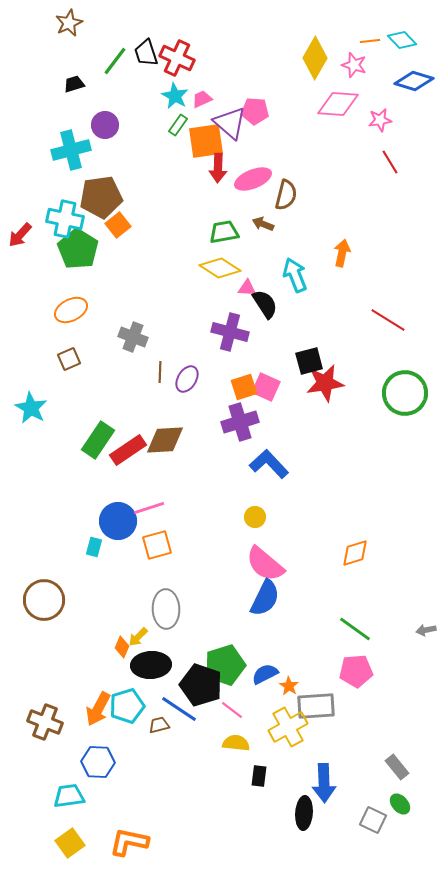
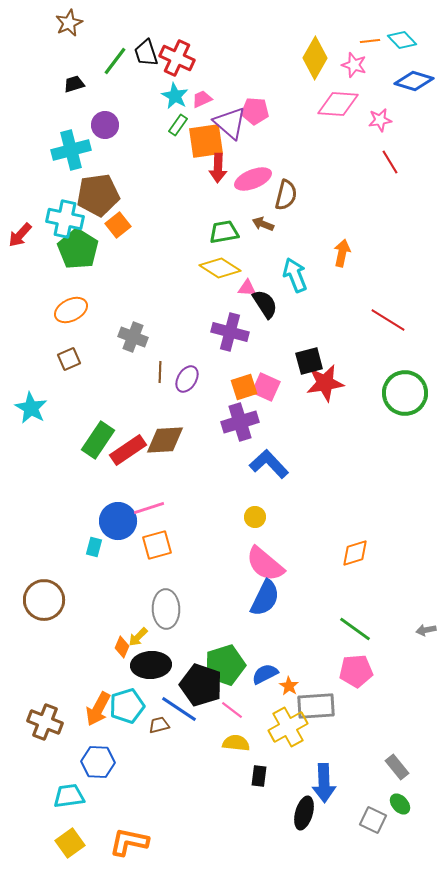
brown pentagon at (101, 197): moved 3 px left, 2 px up
black ellipse at (304, 813): rotated 12 degrees clockwise
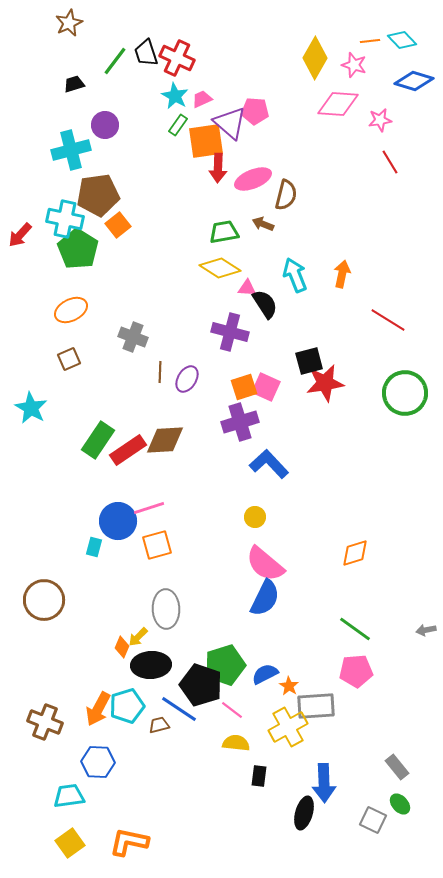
orange arrow at (342, 253): moved 21 px down
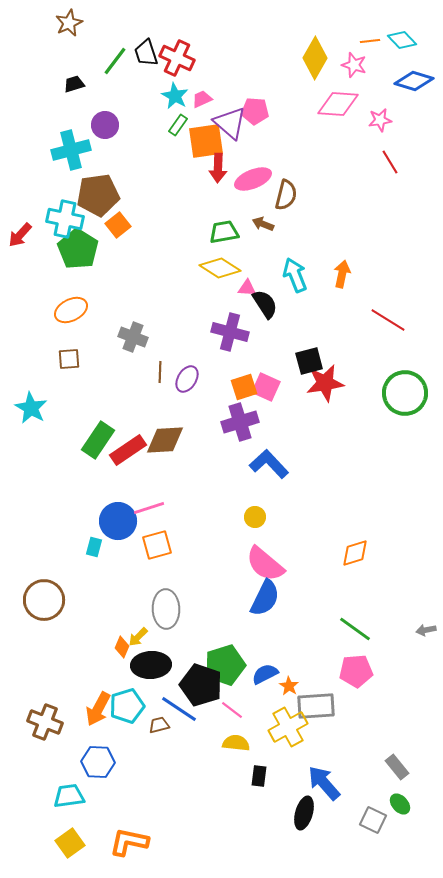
brown square at (69, 359): rotated 20 degrees clockwise
blue arrow at (324, 783): rotated 141 degrees clockwise
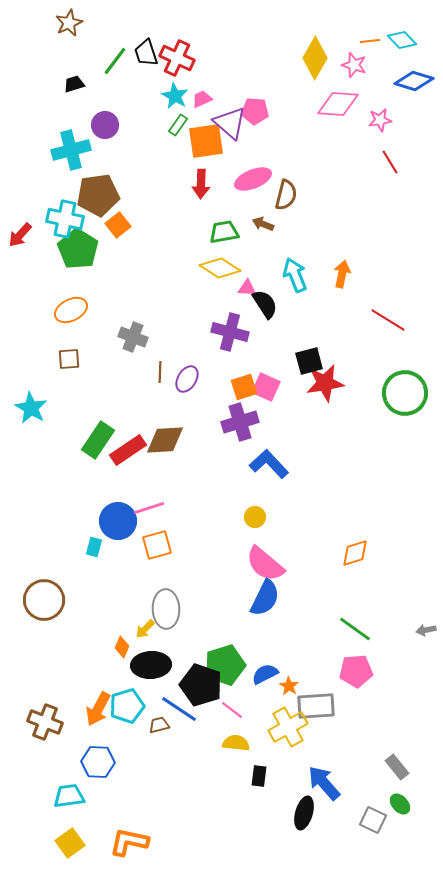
red arrow at (218, 168): moved 17 px left, 16 px down
yellow arrow at (138, 637): moved 7 px right, 8 px up
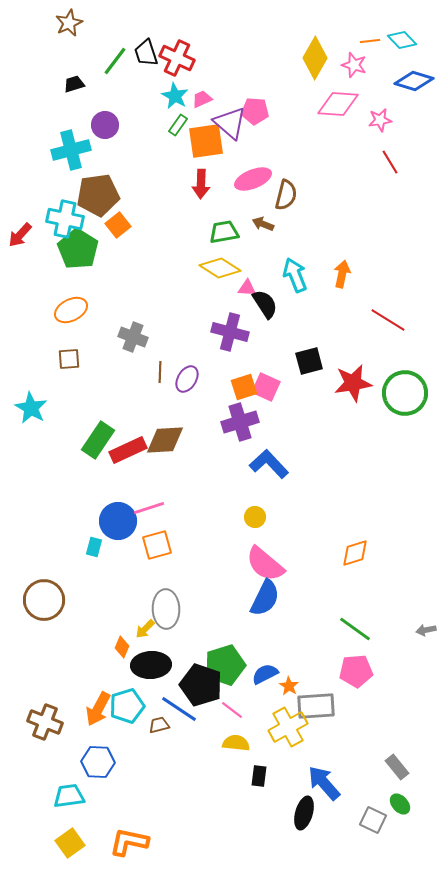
red star at (325, 383): moved 28 px right
red rectangle at (128, 450): rotated 9 degrees clockwise
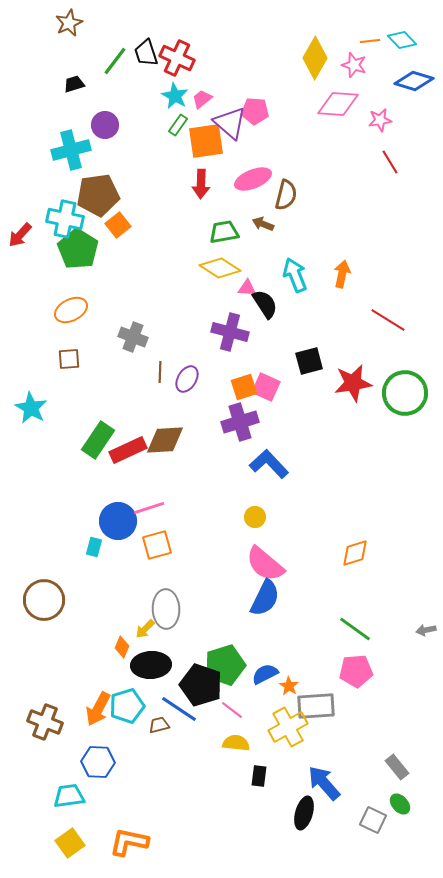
pink trapezoid at (202, 99): rotated 15 degrees counterclockwise
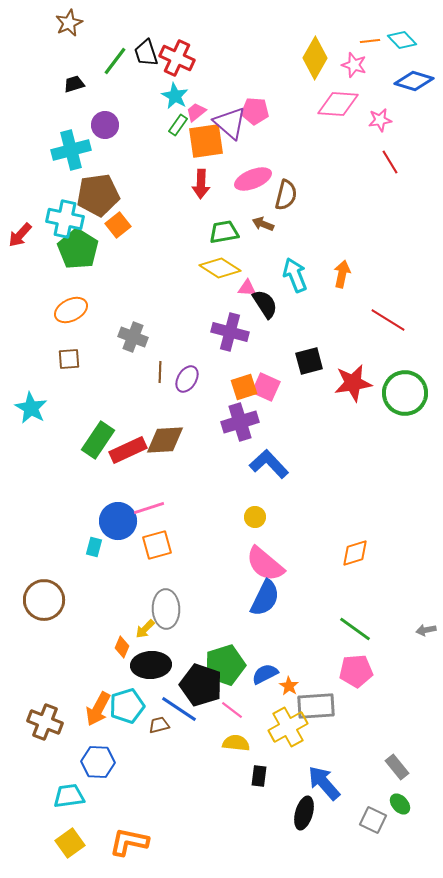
pink trapezoid at (202, 99): moved 6 px left, 13 px down
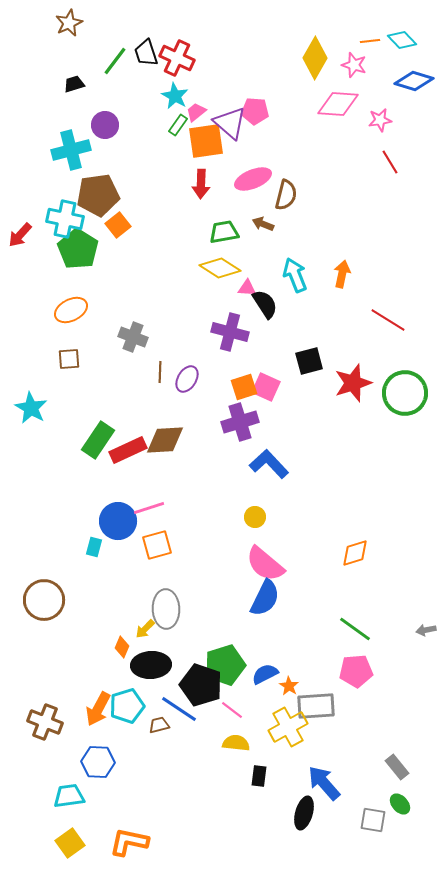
red star at (353, 383): rotated 9 degrees counterclockwise
gray square at (373, 820): rotated 16 degrees counterclockwise
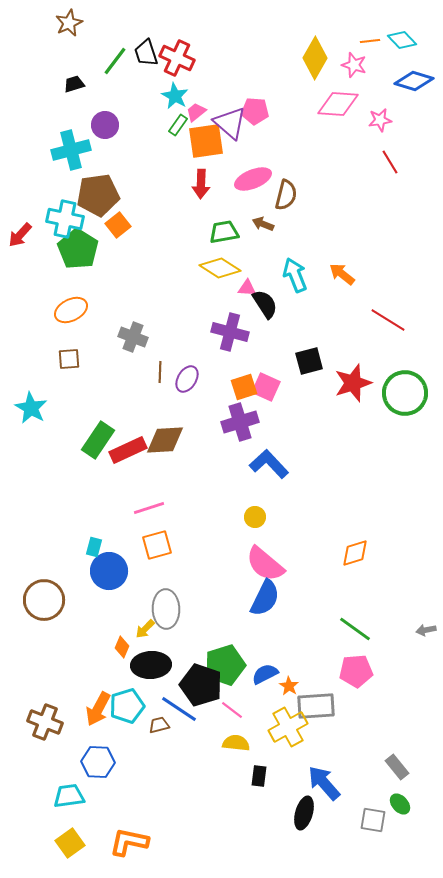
orange arrow at (342, 274): rotated 64 degrees counterclockwise
blue circle at (118, 521): moved 9 px left, 50 px down
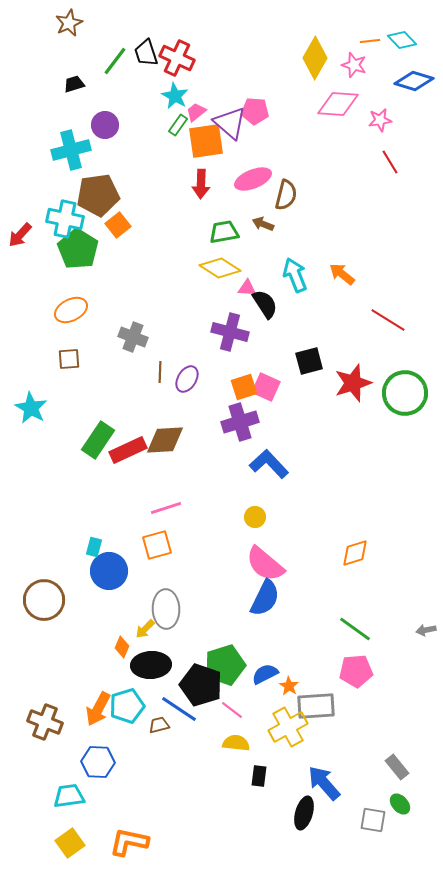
pink line at (149, 508): moved 17 px right
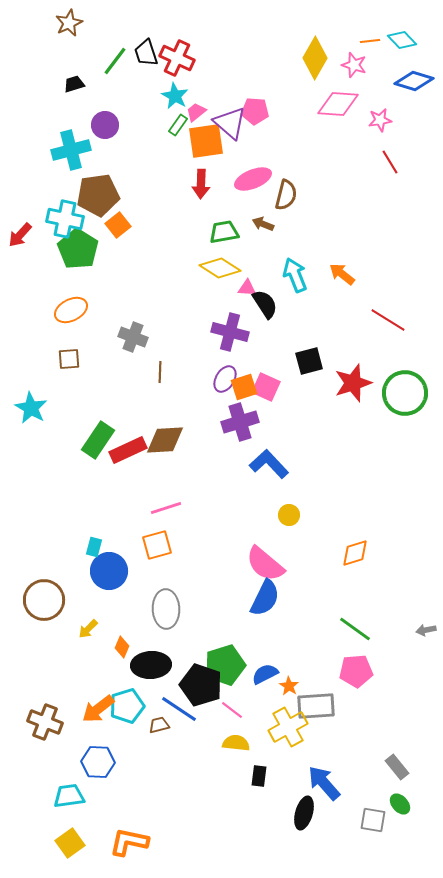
purple ellipse at (187, 379): moved 38 px right
yellow circle at (255, 517): moved 34 px right, 2 px up
yellow arrow at (145, 629): moved 57 px left
orange arrow at (98, 709): rotated 24 degrees clockwise
